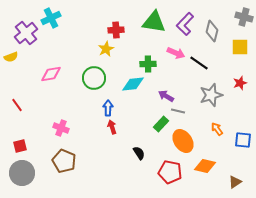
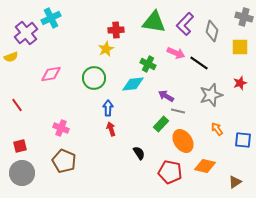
green cross: rotated 28 degrees clockwise
red arrow: moved 1 px left, 2 px down
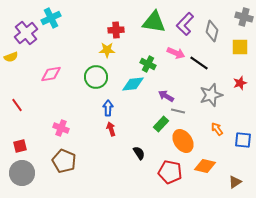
yellow star: moved 1 px right, 1 px down; rotated 28 degrees clockwise
green circle: moved 2 px right, 1 px up
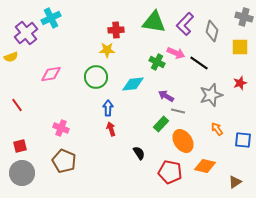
green cross: moved 9 px right, 2 px up
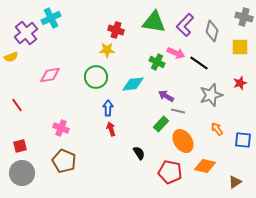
purple L-shape: moved 1 px down
red cross: rotated 21 degrees clockwise
pink diamond: moved 1 px left, 1 px down
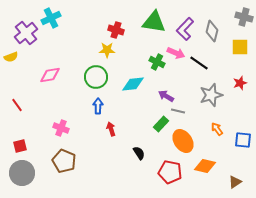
purple L-shape: moved 4 px down
blue arrow: moved 10 px left, 2 px up
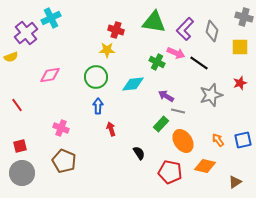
orange arrow: moved 1 px right, 11 px down
blue square: rotated 18 degrees counterclockwise
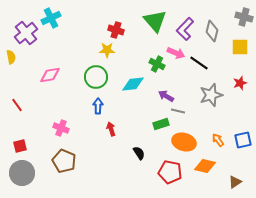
green triangle: moved 1 px right, 1 px up; rotated 40 degrees clockwise
yellow semicircle: rotated 80 degrees counterclockwise
green cross: moved 2 px down
green rectangle: rotated 28 degrees clockwise
orange ellipse: moved 1 px right, 1 px down; rotated 40 degrees counterclockwise
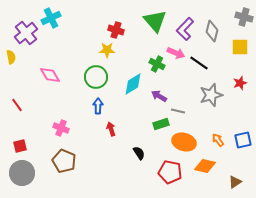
pink diamond: rotated 70 degrees clockwise
cyan diamond: rotated 25 degrees counterclockwise
purple arrow: moved 7 px left
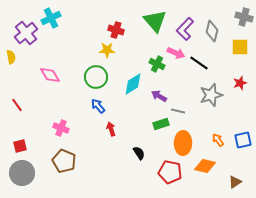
blue arrow: rotated 42 degrees counterclockwise
orange ellipse: moved 1 px left, 1 px down; rotated 75 degrees clockwise
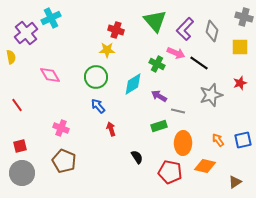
green rectangle: moved 2 px left, 2 px down
black semicircle: moved 2 px left, 4 px down
